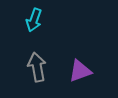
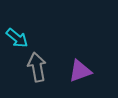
cyan arrow: moved 17 px left, 18 px down; rotated 70 degrees counterclockwise
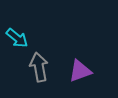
gray arrow: moved 2 px right
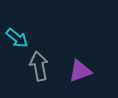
gray arrow: moved 1 px up
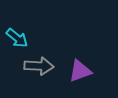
gray arrow: rotated 104 degrees clockwise
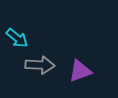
gray arrow: moved 1 px right, 1 px up
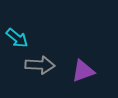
purple triangle: moved 3 px right
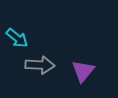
purple triangle: rotated 30 degrees counterclockwise
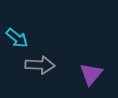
purple triangle: moved 8 px right, 3 px down
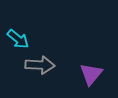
cyan arrow: moved 1 px right, 1 px down
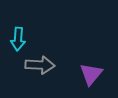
cyan arrow: rotated 55 degrees clockwise
